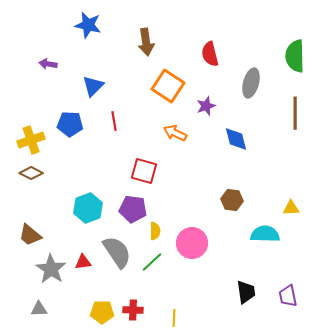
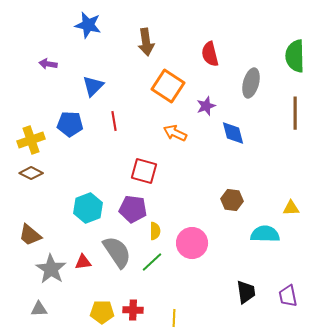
blue diamond: moved 3 px left, 6 px up
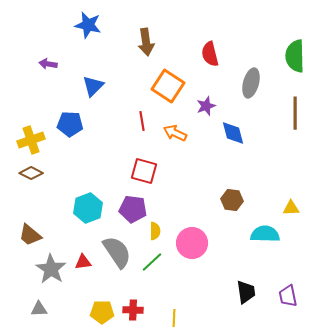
red line: moved 28 px right
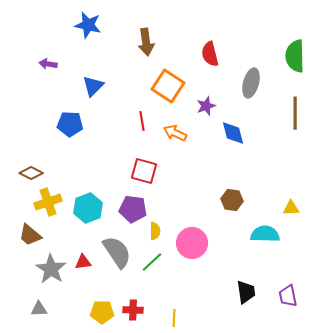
yellow cross: moved 17 px right, 62 px down
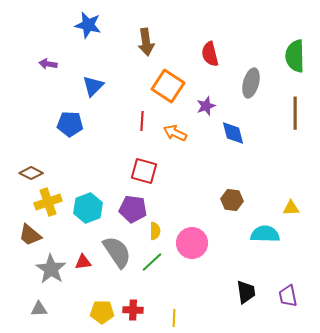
red line: rotated 12 degrees clockwise
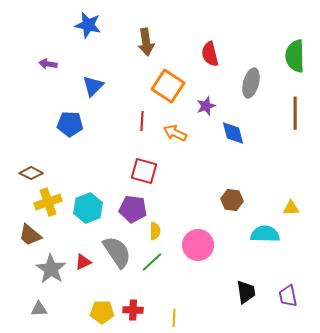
pink circle: moved 6 px right, 2 px down
red triangle: rotated 18 degrees counterclockwise
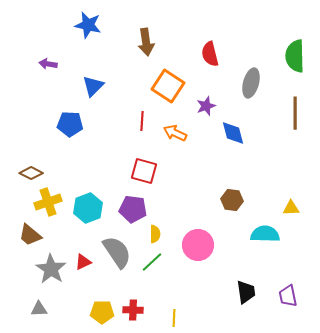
yellow semicircle: moved 3 px down
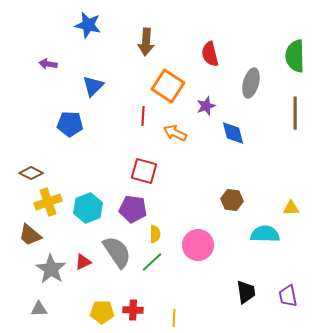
brown arrow: rotated 12 degrees clockwise
red line: moved 1 px right, 5 px up
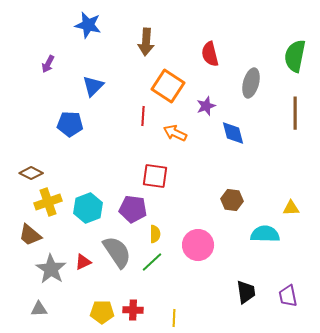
green semicircle: rotated 12 degrees clockwise
purple arrow: rotated 72 degrees counterclockwise
red square: moved 11 px right, 5 px down; rotated 8 degrees counterclockwise
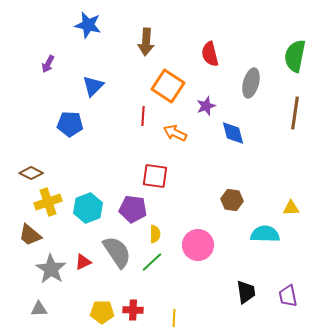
brown line: rotated 8 degrees clockwise
